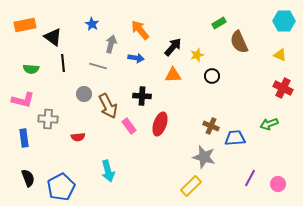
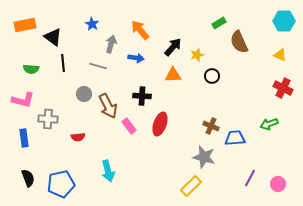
blue pentagon: moved 3 px up; rotated 16 degrees clockwise
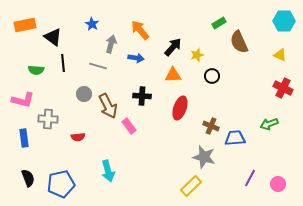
green semicircle: moved 5 px right, 1 px down
red ellipse: moved 20 px right, 16 px up
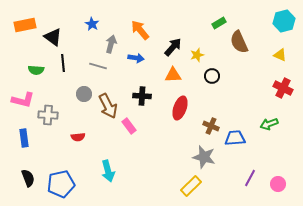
cyan hexagon: rotated 15 degrees counterclockwise
gray cross: moved 4 px up
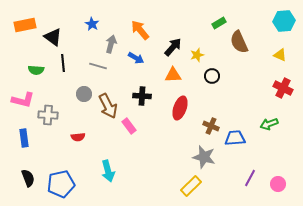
cyan hexagon: rotated 10 degrees clockwise
blue arrow: rotated 21 degrees clockwise
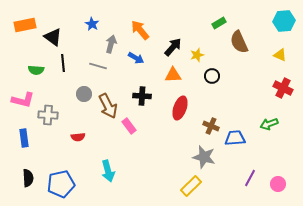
black semicircle: rotated 18 degrees clockwise
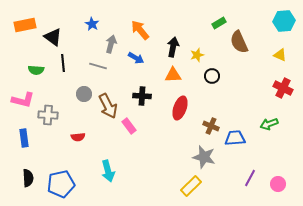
black arrow: rotated 30 degrees counterclockwise
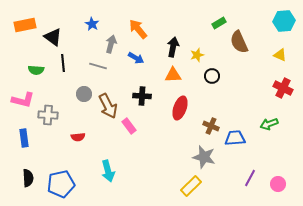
orange arrow: moved 2 px left, 1 px up
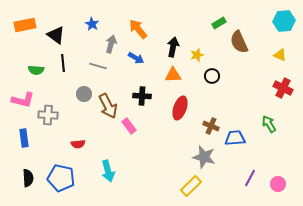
black triangle: moved 3 px right, 2 px up
green arrow: rotated 78 degrees clockwise
red semicircle: moved 7 px down
blue pentagon: moved 6 px up; rotated 24 degrees clockwise
